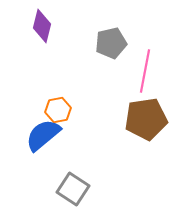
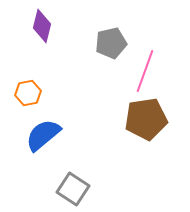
pink line: rotated 9 degrees clockwise
orange hexagon: moved 30 px left, 17 px up
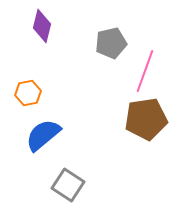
gray square: moved 5 px left, 4 px up
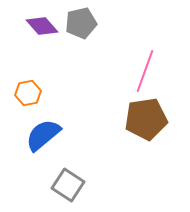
purple diamond: rotated 56 degrees counterclockwise
gray pentagon: moved 30 px left, 20 px up
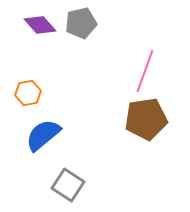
purple diamond: moved 2 px left, 1 px up
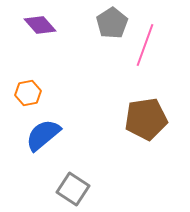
gray pentagon: moved 31 px right; rotated 20 degrees counterclockwise
pink line: moved 26 px up
gray square: moved 5 px right, 4 px down
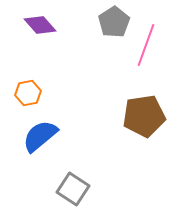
gray pentagon: moved 2 px right, 1 px up
pink line: moved 1 px right
brown pentagon: moved 2 px left, 3 px up
blue semicircle: moved 3 px left, 1 px down
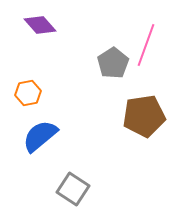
gray pentagon: moved 1 px left, 41 px down
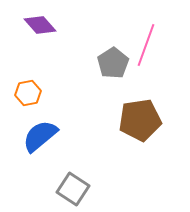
brown pentagon: moved 4 px left, 4 px down
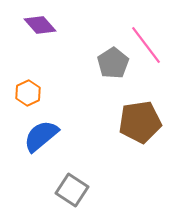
pink line: rotated 57 degrees counterclockwise
orange hexagon: rotated 15 degrees counterclockwise
brown pentagon: moved 2 px down
blue semicircle: moved 1 px right
gray square: moved 1 px left, 1 px down
